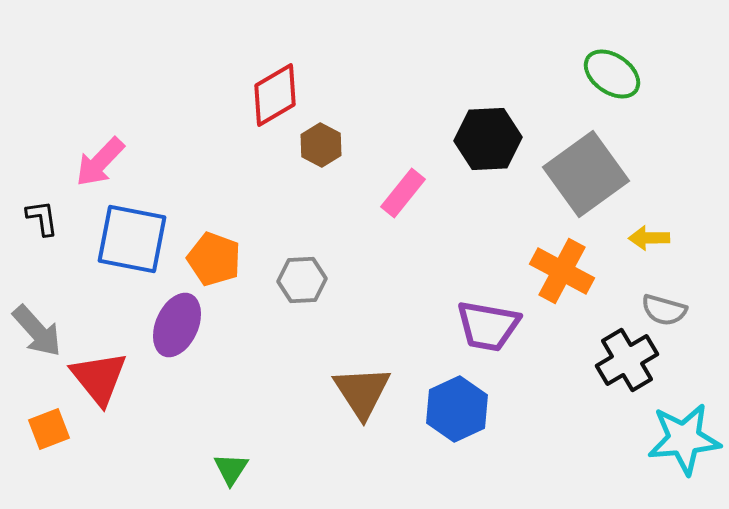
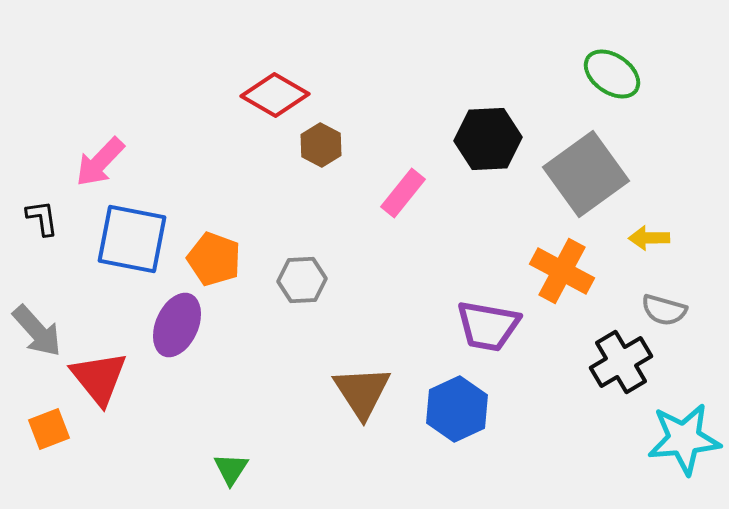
red diamond: rotated 60 degrees clockwise
black cross: moved 6 px left, 2 px down
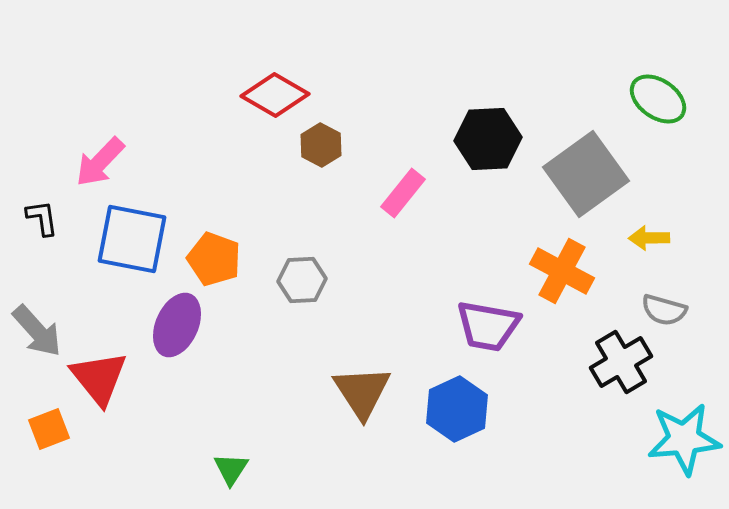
green ellipse: moved 46 px right, 25 px down
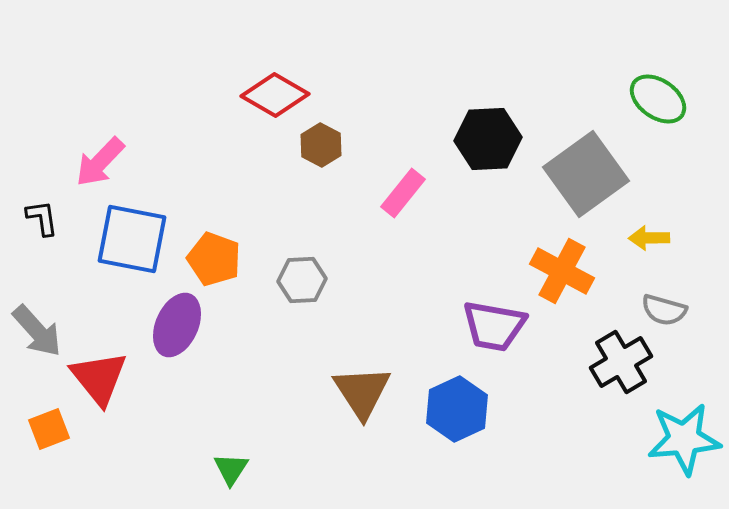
purple trapezoid: moved 6 px right
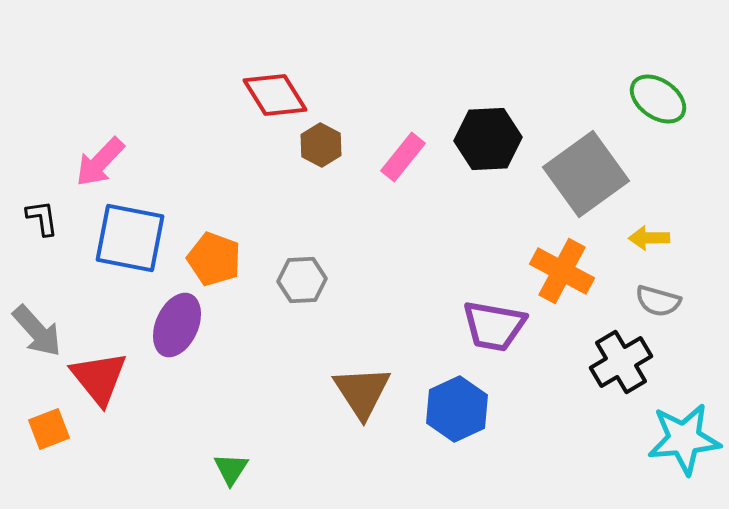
red diamond: rotated 28 degrees clockwise
pink rectangle: moved 36 px up
blue square: moved 2 px left, 1 px up
gray semicircle: moved 6 px left, 9 px up
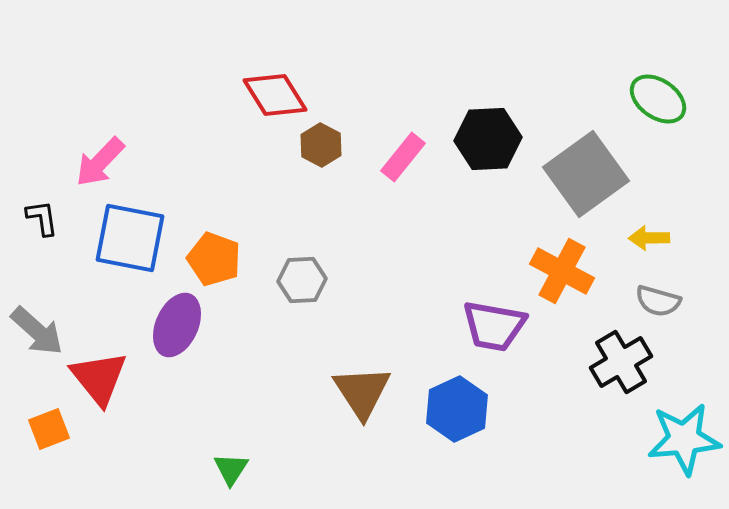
gray arrow: rotated 6 degrees counterclockwise
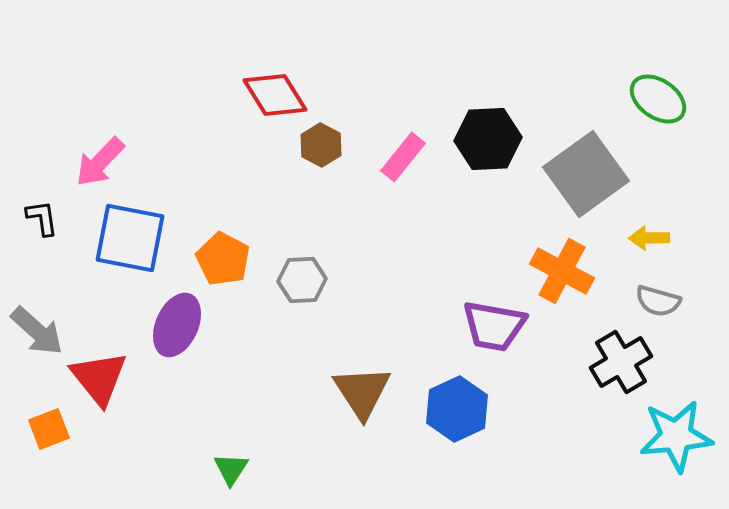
orange pentagon: moved 9 px right; rotated 8 degrees clockwise
cyan star: moved 8 px left, 3 px up
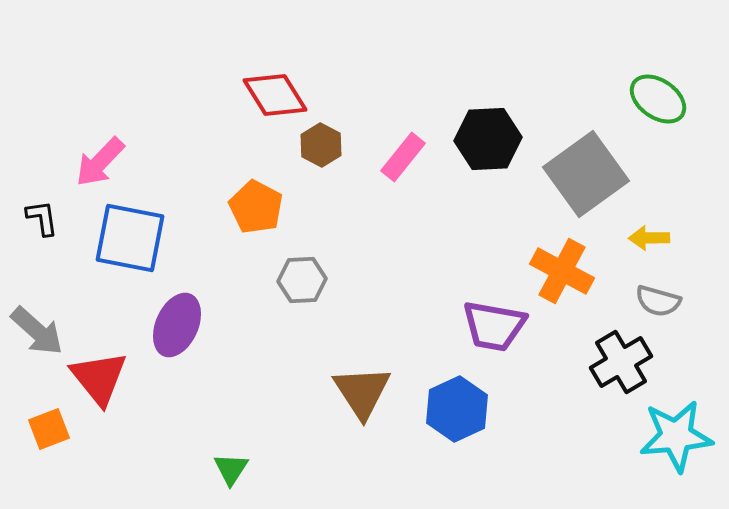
orange pentagon: moved 33 px right, 52 px up
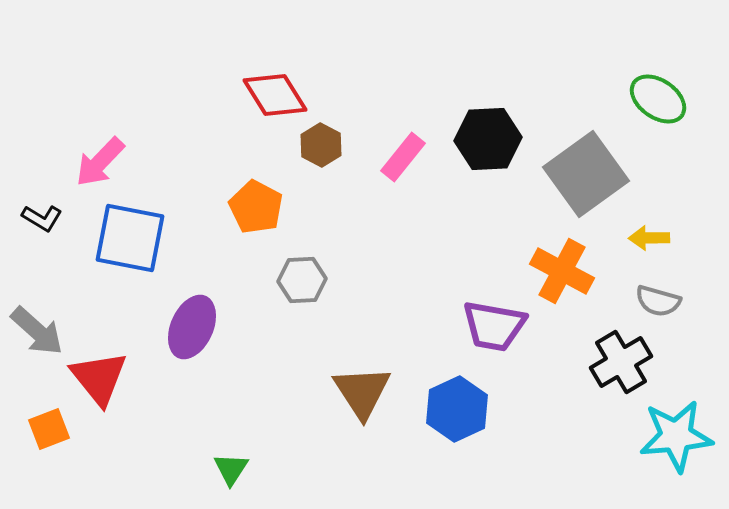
black L-shape: rotated 129 degrees clockwise
purple ellipse: moved 15 px right, 2 px down
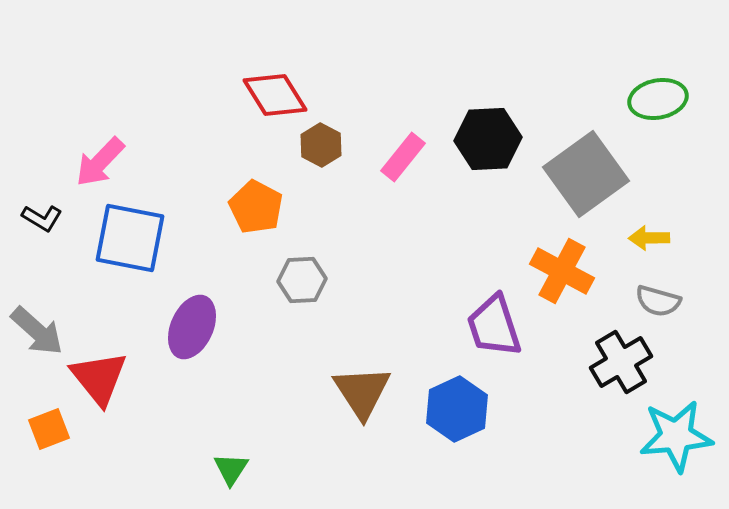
green ellipse: rotated 46 degrees counterclockwise
purple trapezoid: rotated 62 degrees clockwise
